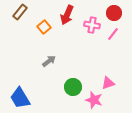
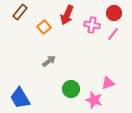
green circle: moved 2 px left, 2 px down
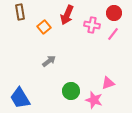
brown rectangle: rotated 49 degrees counterclockwise
green circle: moved 2 px down
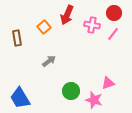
brown rectangle: moved 3 px left, 26 px down
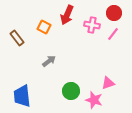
orange square: rotated 24 degrees counterclockwise
brown rectangle: rotated 28 degrees counterclockwise
blue trapezoid: moved 2 px right, 2 px up; rotated 25 degrees clockwise
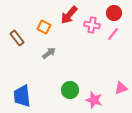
red arrow: moved 2 px right; rotated 18 degrees clockwise
gray arrow: moved 8 px up
pink triangle: moved 13 px right, 5 px down
green circle: moved 1 px left, 1 px up
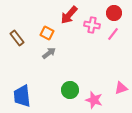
orange square: moved 3 px right, 6 px down
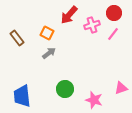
pink cross: rotated 28 degrees counterclockwise
green circle: moved 5 px left, 1 px up
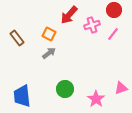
red circle: moved 3 px up
orange square: moved 2 px right, 1 px down
pink star: moved 2 px right, 1 px up; rotated 18 degrees clockwise
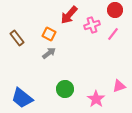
red circle: moved 1 px right
pink triangle: moved 2 px left, 2 px up
blue trapezoid: moved 2 px down; rotated 45 degrees counterclockwise
